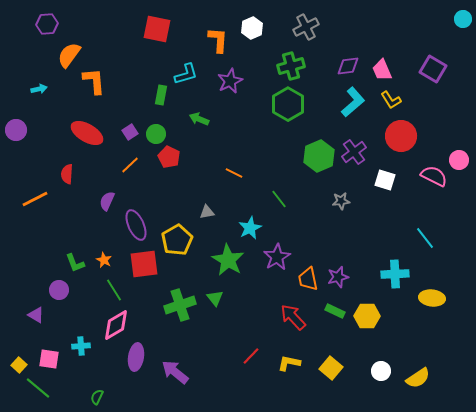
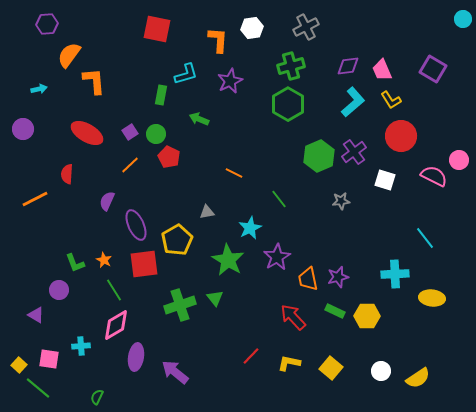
white hexagon at (252, 28): rotated 15 degrees clockwise
purple circle at (16, 130): moved 7 px right, 1 px up
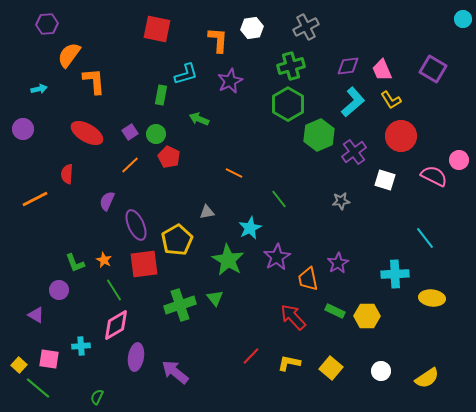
green hexagon at (319, 156): moved 21 px up
purple star at (338, 277): moved 14 px up; rotated 15 degrees counterclockwise
yellow semicircle at (418, 378): moved 9 px right
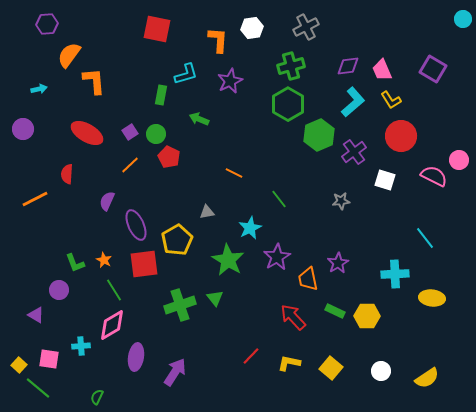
pink diamond at (116, 325): moved 4 px left
purple arrow at (175, 372): rotated 84 degrees clockwise
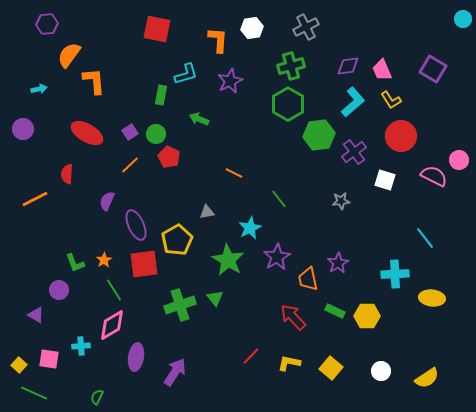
green hexagon at (319, 135): rotated 16 degrees clockwise
orange star at (104, 260): rotated 14 degrees clockwise
green line at (38, 388): moved 4 px left, 5 px down; rotated 16 degrees counterclockwise
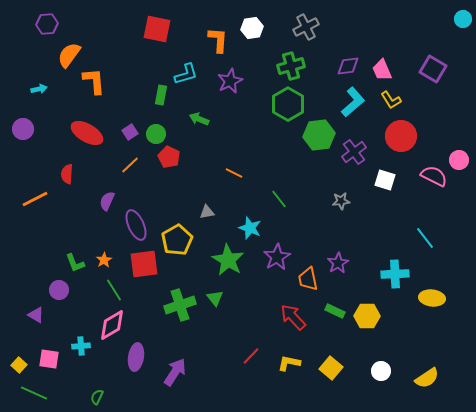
cyan star at (250, 228): rotated 25 degrees counterclockwise
